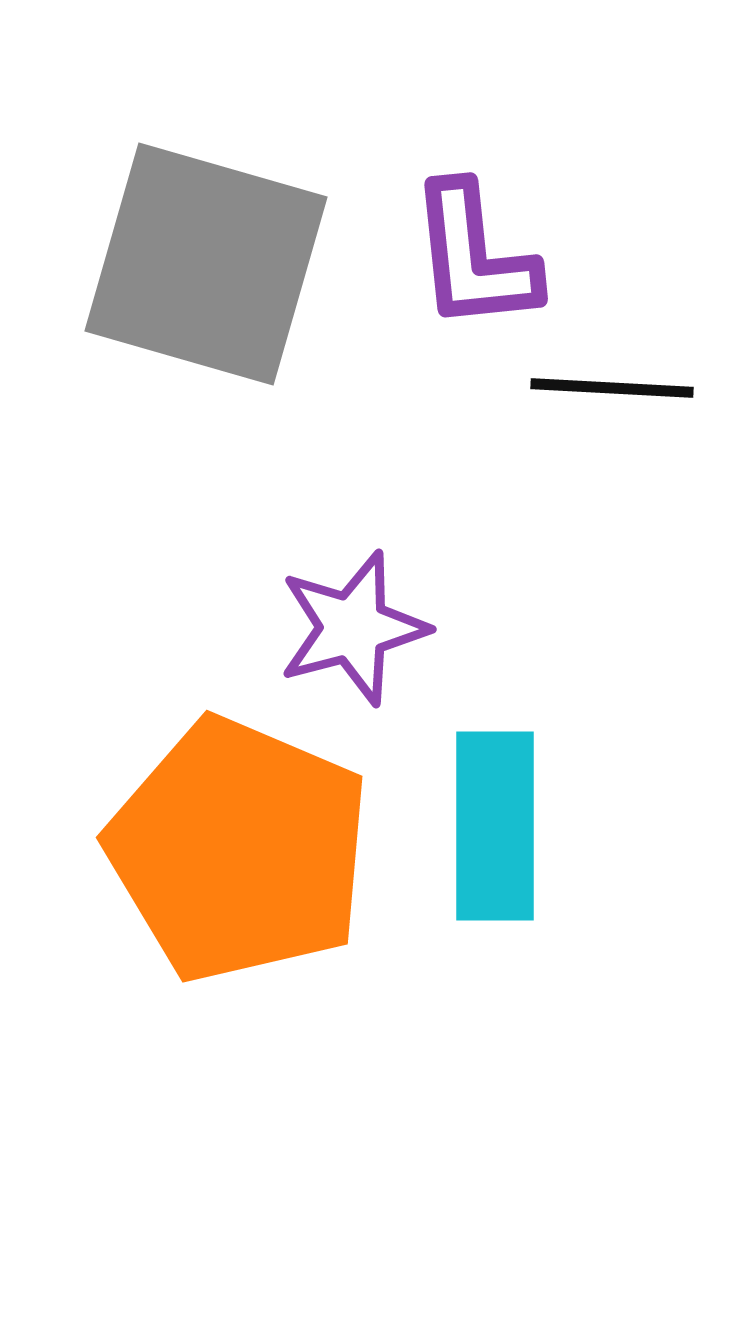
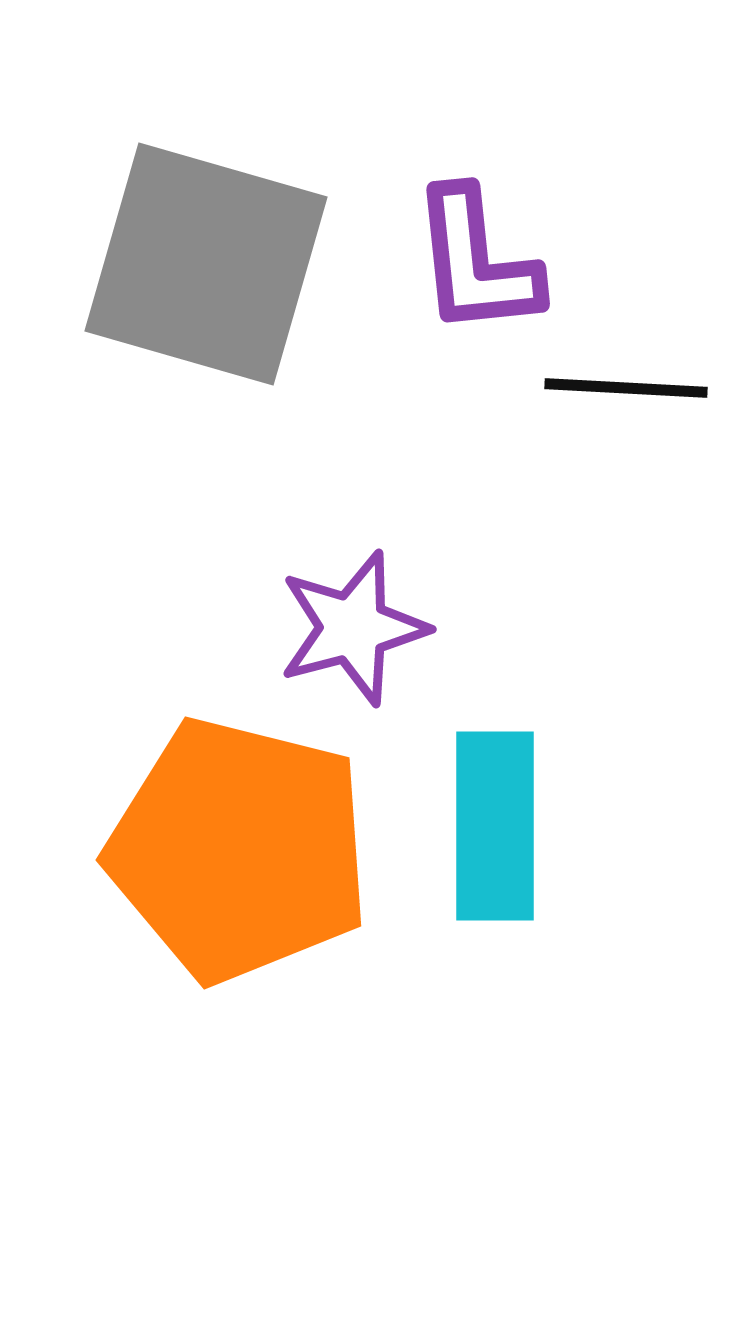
purple L-shape: moved 2 px right, 5 px down
black line: moved 14 px right
orange pentagon: rotated 9 degrees counterclockwise
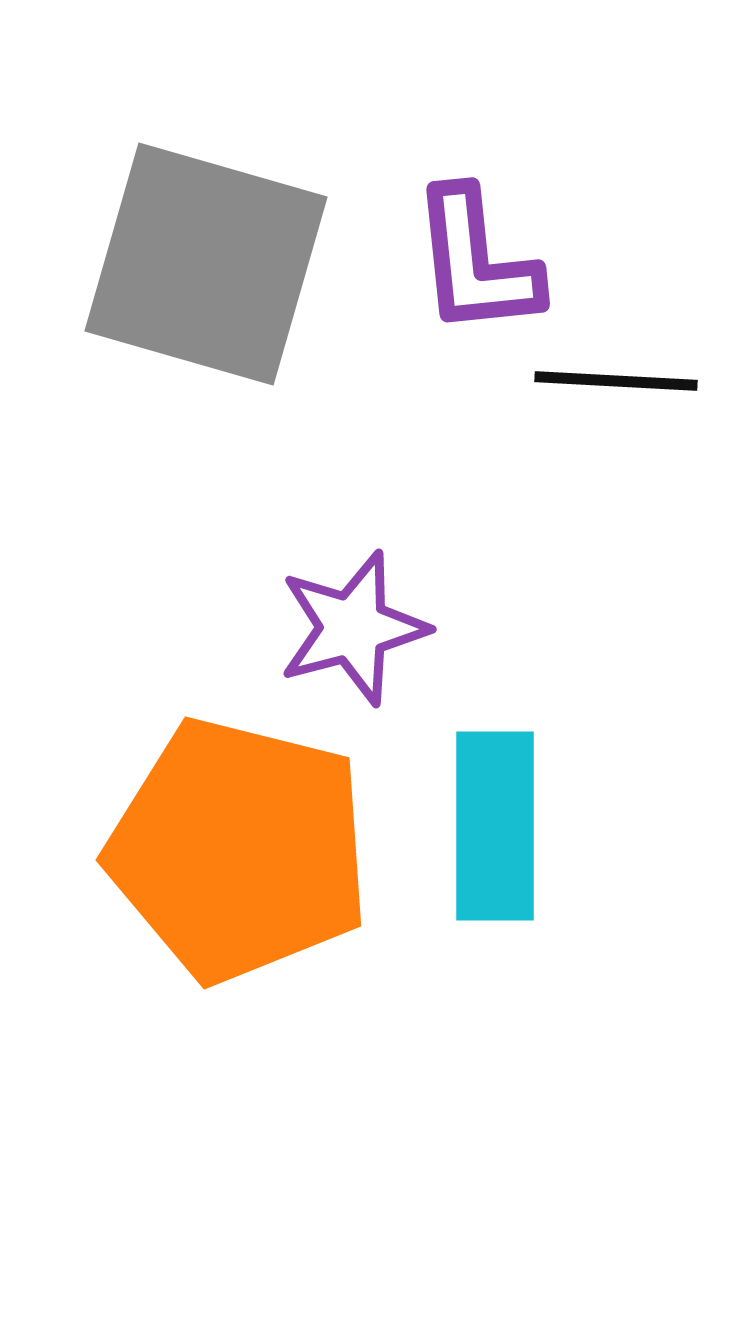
black line: moved 10 px left, 7 px up
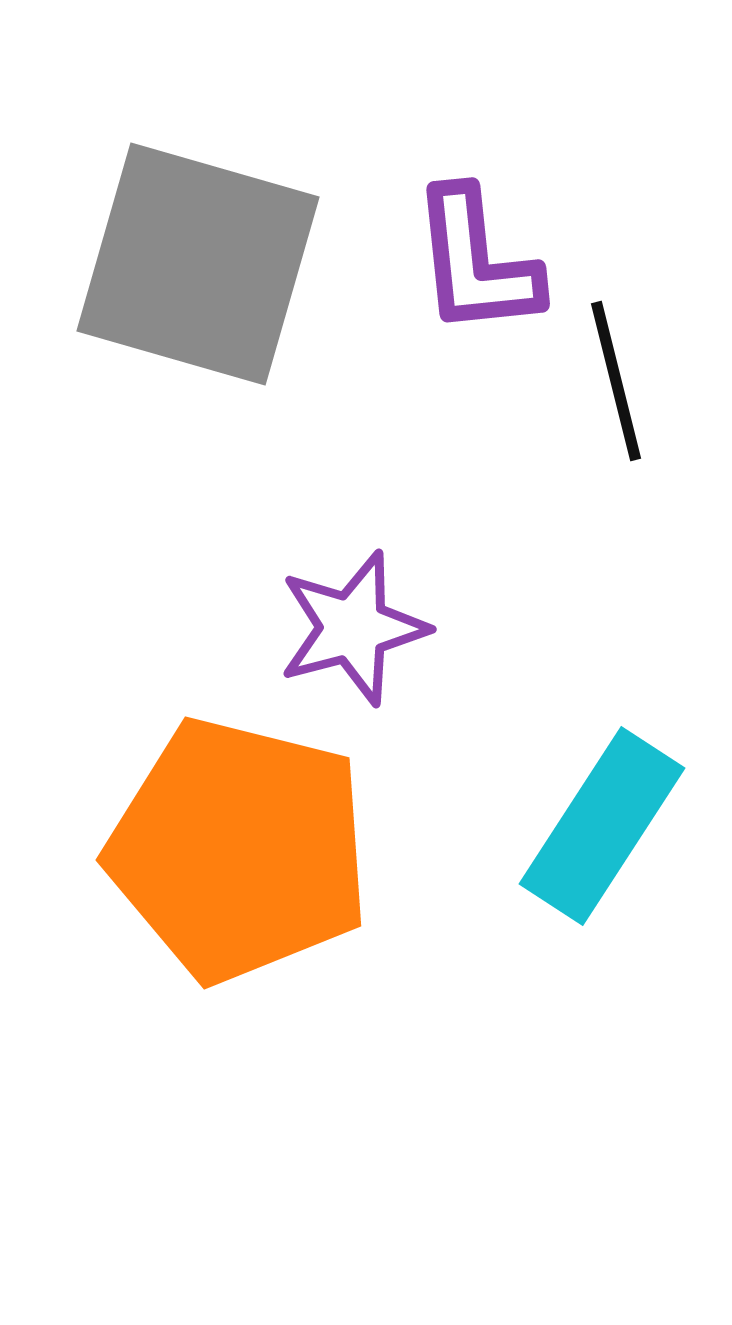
gray square: moved 8 px left
black line: rotated 73 degrees clockwise
cyan rectangle: moved 107 px right; rotated 33 degrees clockwise
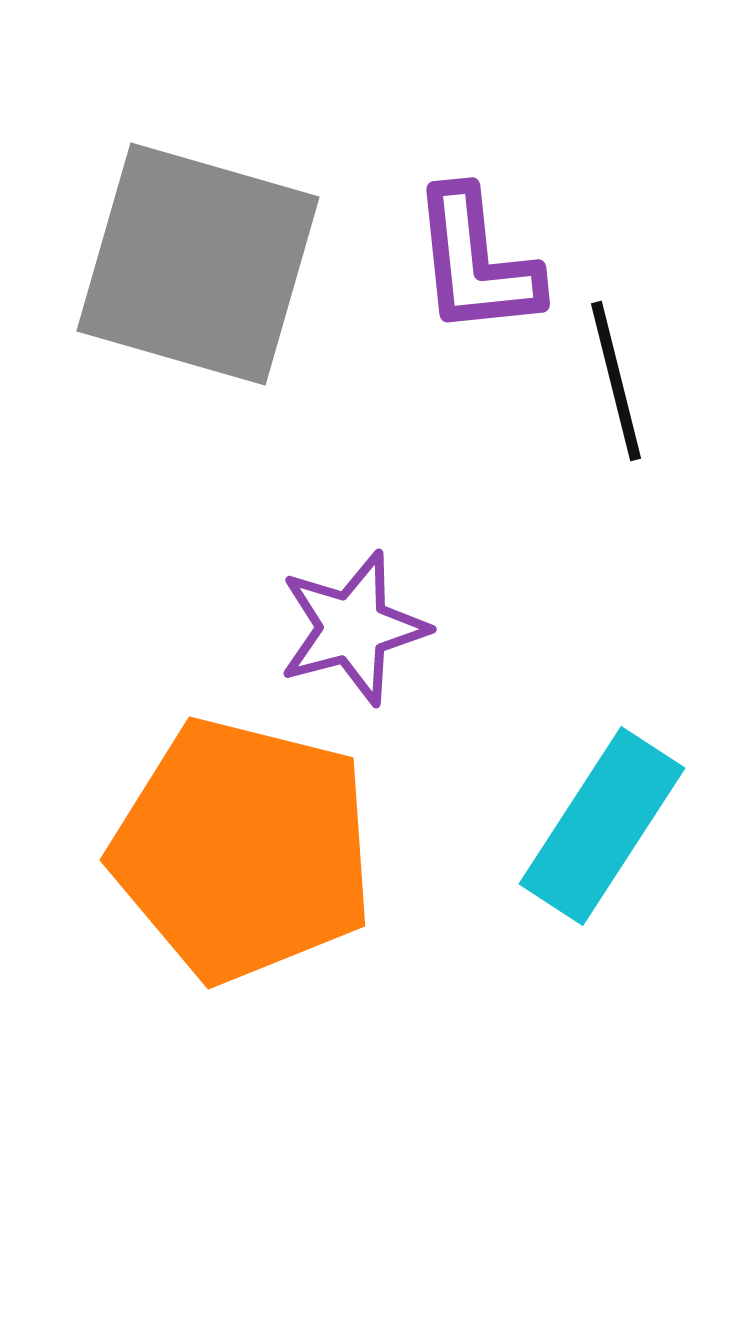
orange pentagon: moved 4 px right
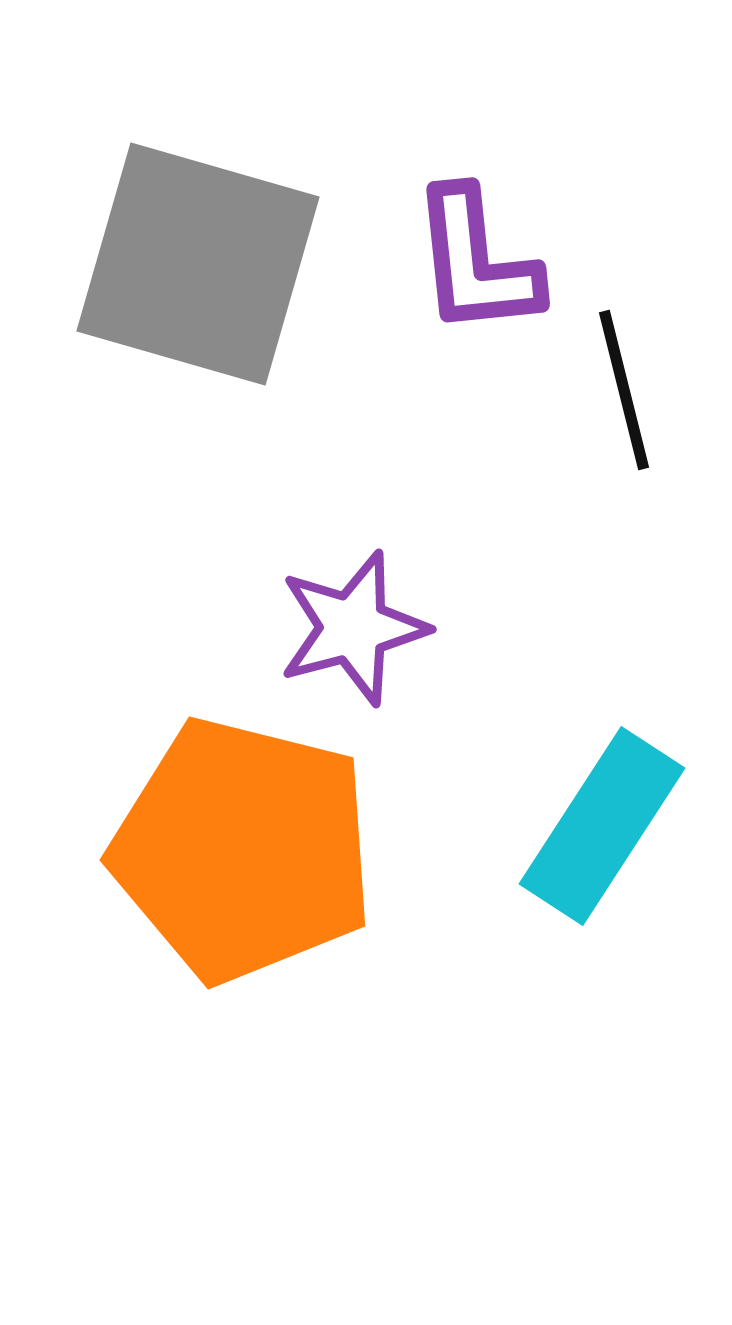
black line: moved 8 px right, 9 px down
